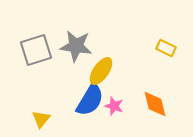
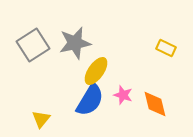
gray star: moved 1 px left, 3 px up; rotated 20 degrees counterclockwise
gray square: moved 3 px left, 5 px up; rotated 16 degrees counterclockwise
yellow ellipse: moved 5 px left
pink star: moved 9 px right, 11 px up
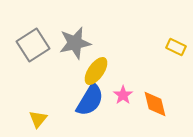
yellow rectangle: moved 10 px right, 1 px up
pink star: rotated 18 degrees clockwise
yellow triangle: moved 3 px left
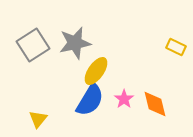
pink star: moved 1 px right, 4 px down
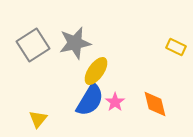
pink star: moved 9 px left, 3 px down
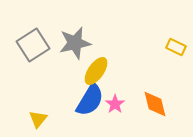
pink star: moved 2 px down
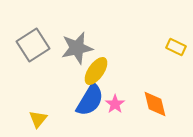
gray star: moved 2 px right, 5 px down
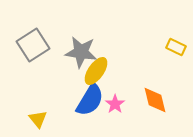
gray star: moved 4 px right, 4 px down; rotated 20 degrees clockwise
orange diamond: moved 4 px up
yellow triangle: rotated 18 degrees counterclockwise
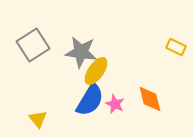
orange diamond: moved 5 px left, 1 px up
pink star: rotated 12 degrees counterclockwise
